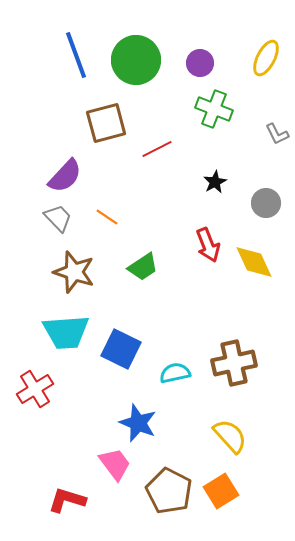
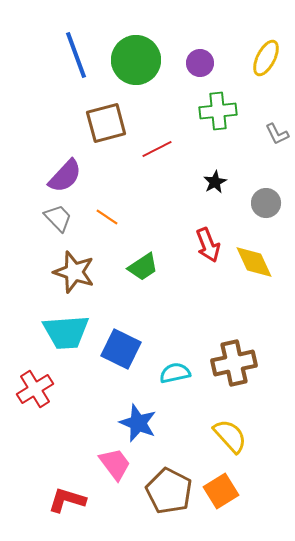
green cross: moved 4 px right, 2 px down; rotated 27 degrees counterclockwise
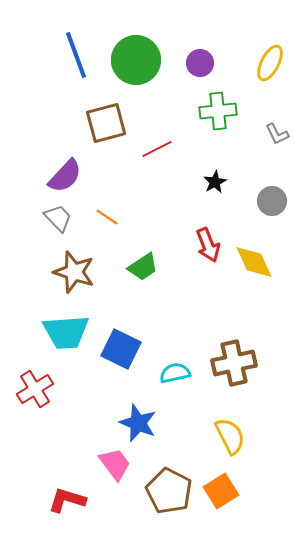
yellow ellipse: moved 4 px right, 5 px down
gray circle: moved 6 px right, 2 px up
yellow semicircle: rotated 15 degrees clockwise
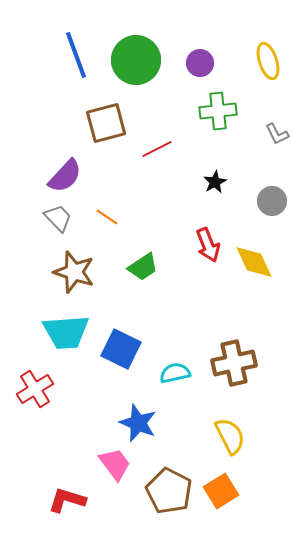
yellow ellipse: moved 2 px left, 2 px up; rotated 45 degrees counterclockwise
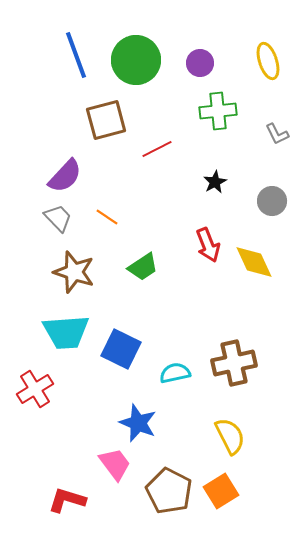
brown square: moved 3 px up
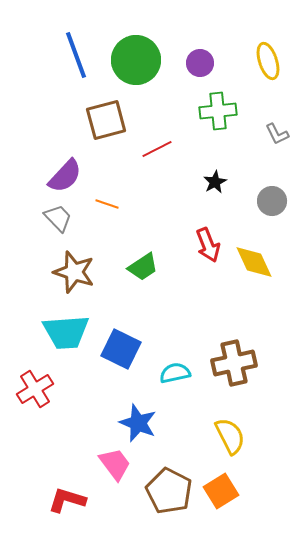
orange line: moved 13 px up; rotated 15 degrees counterclockwise
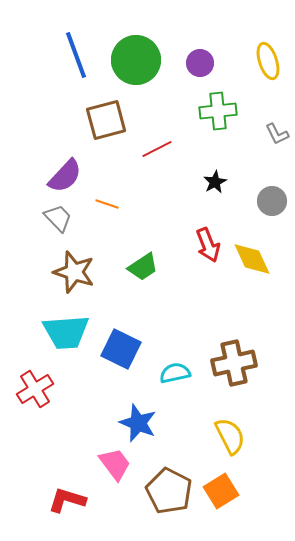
yellow diamond: moved 2 px left, 3 px up
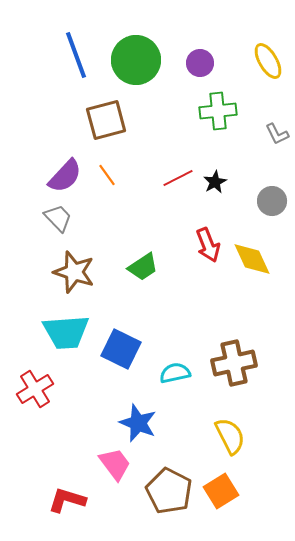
yellow ellipse: rotated 12 degrees counterclockwise
red line: moved 21 px right, 29 px down
orange line: moved 29 px up; rotated 35 degrees clockwise
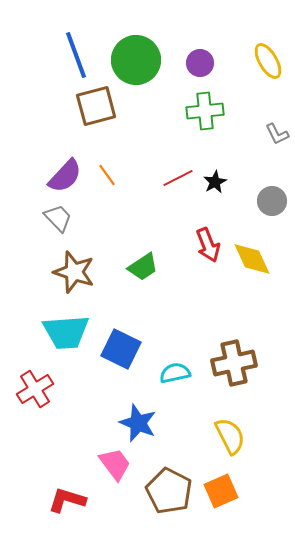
green cross: moved 13 px left
brown square: moved 10 px left, 14 px up
orange square: rotated 8 degrees clockwise
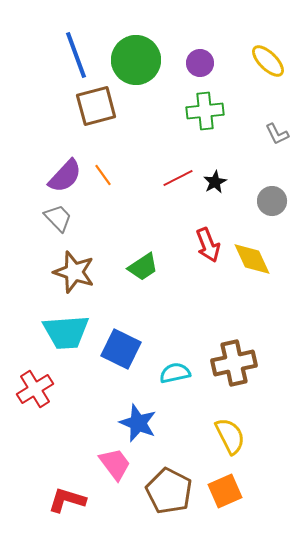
yellow ellipse: rotated 15 degrees counterclockwise
orange line: moved 4 px left
orange square: moved 4 px right
